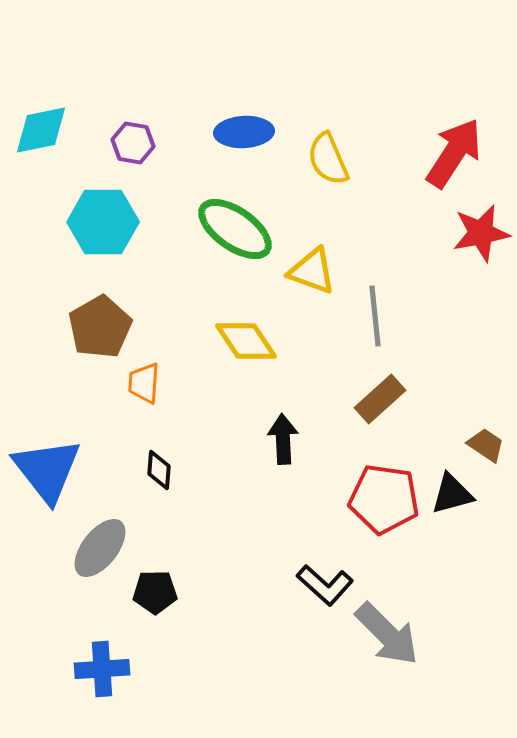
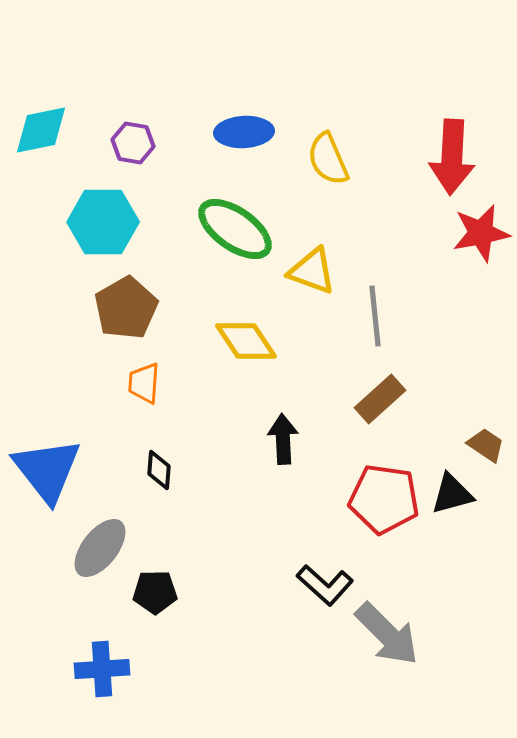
red arrow: moved 2 px left, 4 px down; rotated 150 degrees clockwise
brown pentagon: moved 26 px right, 19 px up
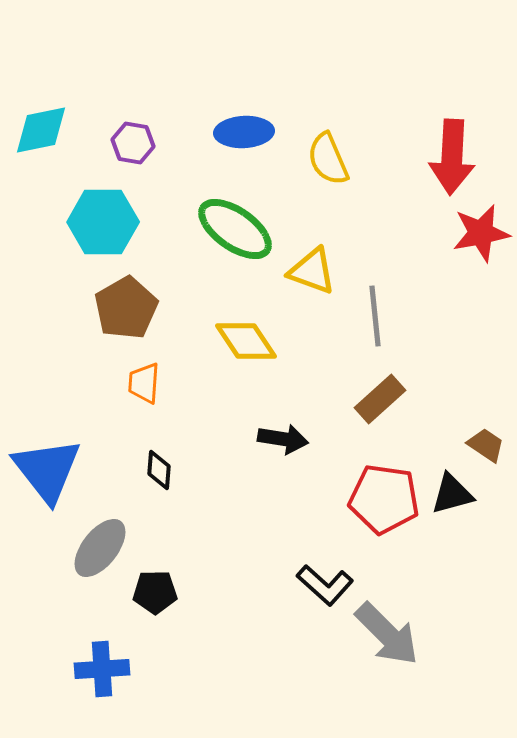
black arrow: rotated 102 degrees clockwise
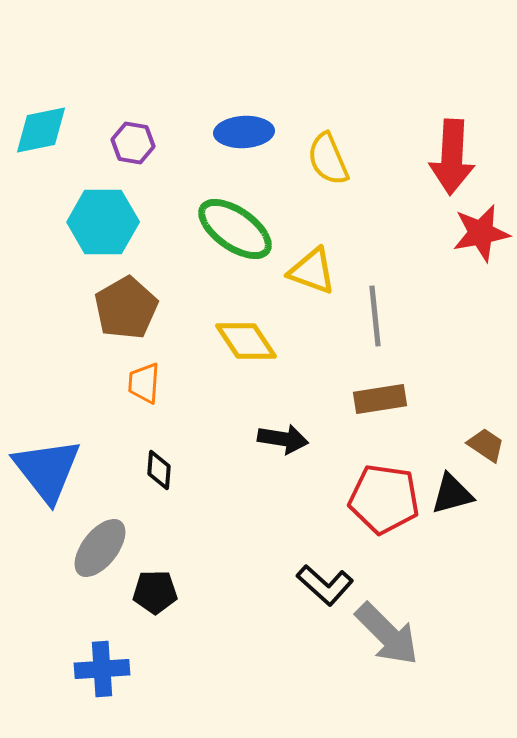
brown rectangle: rotated 33 degrees clockwise
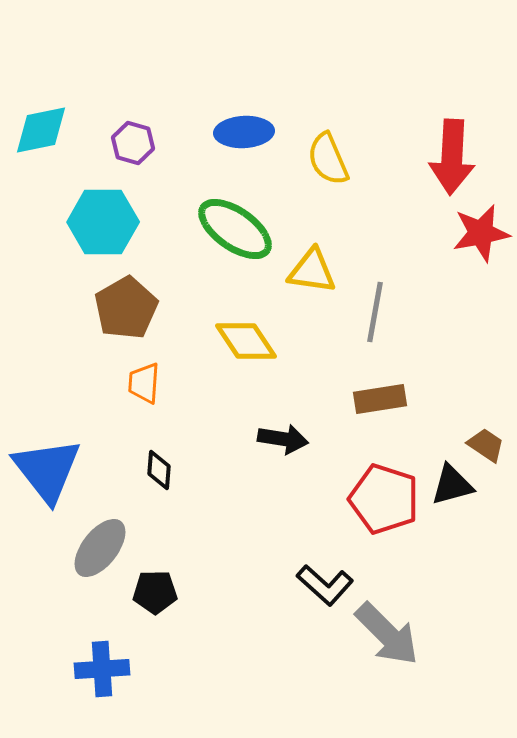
purple hexagon: rotated 6 degrees clockwise
yellow triangle: rotated 12 degrees counterclockwise
gray line: moved 4 px up; rotated 16 degrees clockwise
black triangle: moved 9 px up
red pentagon: rotated 10 degrees clockwise
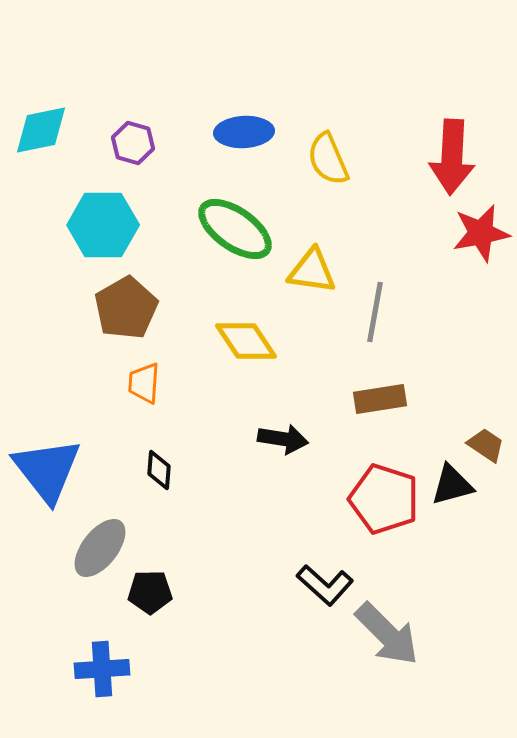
cyan hexagon: moved 3 px down
black pentagon: moved 5 px left
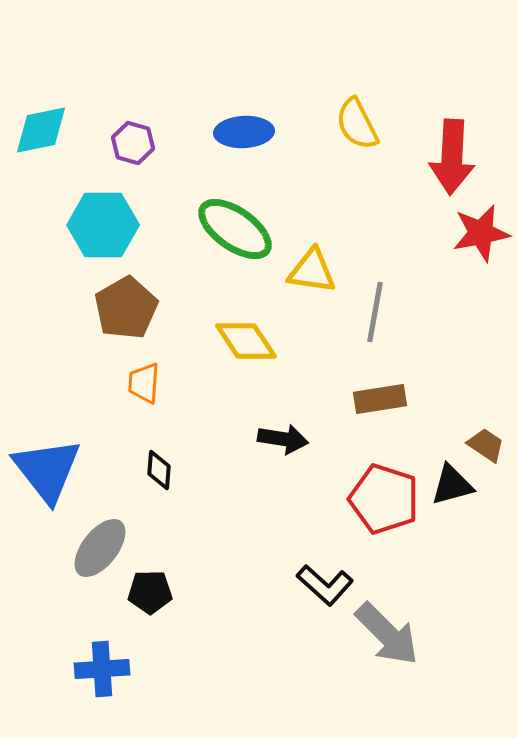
yellow semicircle: moved 29 px right, 35 px up; rotated 4 degrees counterclockwise
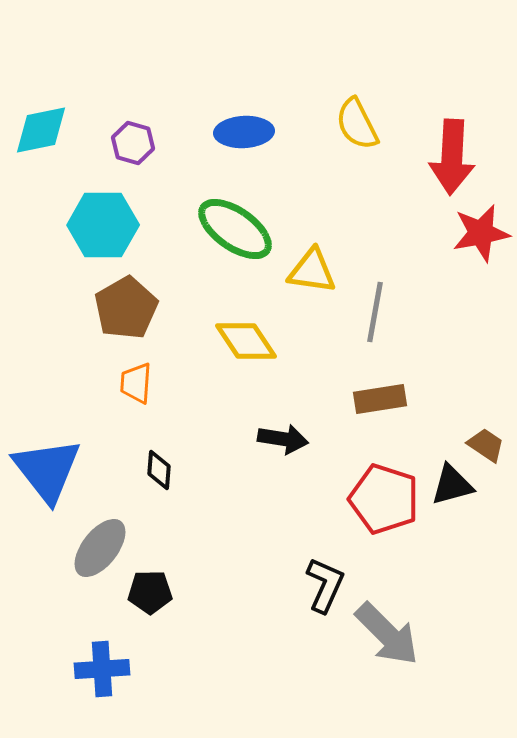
orange trapezoid: moved 8 px left
black L-shape: rotated 108 degrees counterclockwise
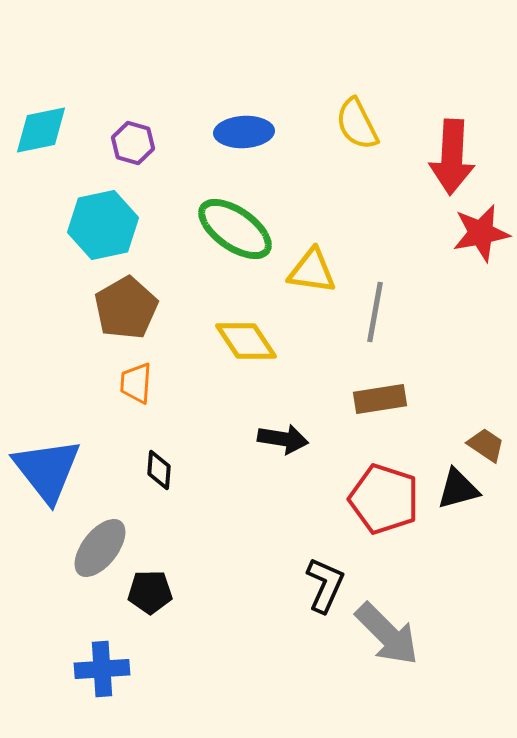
cyan hexagon: rotated 12 degrees counterclockwise
black triangle: moved 6 px right, 4 px down
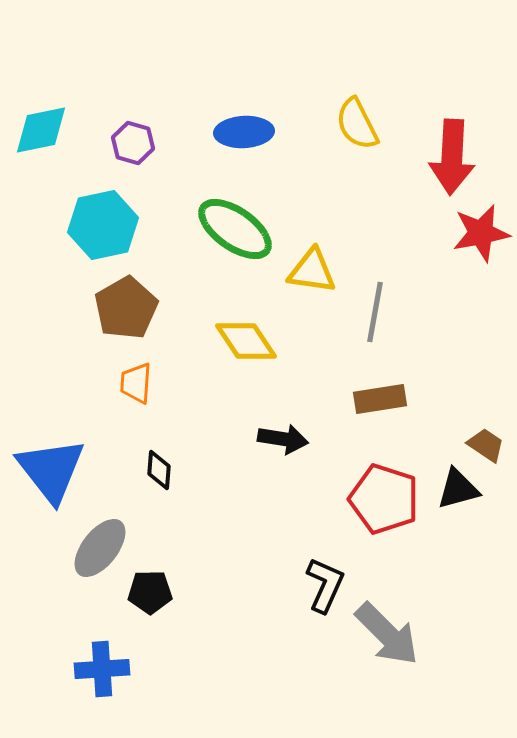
blue triangle: moved 4 px right
